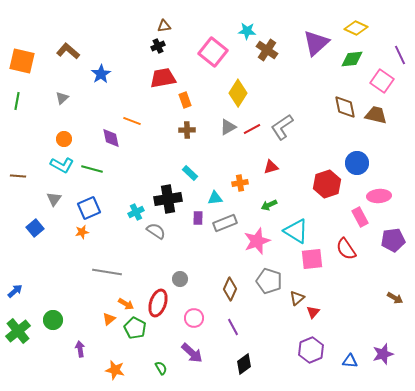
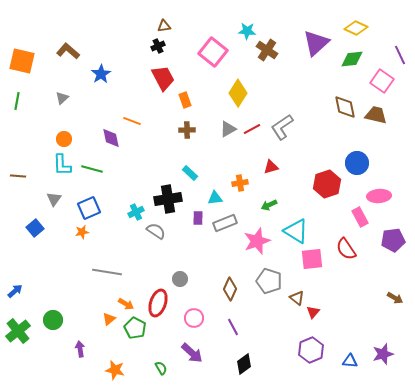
red trapezoid at (163, 78): rotated 72 degrees clockwise
gray triangle at (228, 127): moved 2 px down
cyan L-shape at (62, 165): rotated 60 degrees clockwise
brown triangle at (297, 298): rotated 42 degrees counterclockwise
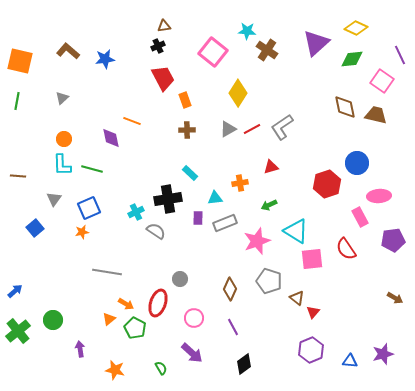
orange square at (22, 61): moved 2 px left
blue star at (101, 74): moved 4 px right, 15 px up; rotated 24 degrees clockwise
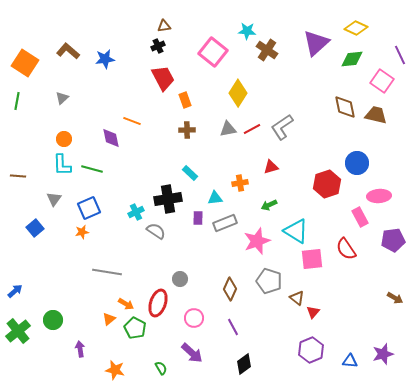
orange square at (20, 61): moved 5 px right, 2 px down; rotated 20 degrees clockwise
gray triangle at (228, 129): rotated 18 degrees clockwise
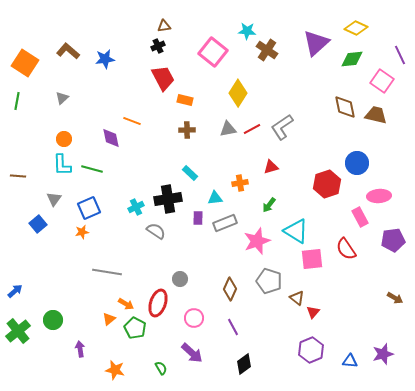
orange rectangle at (185, 100): rotated 56 degrees counterclockwise
green arrow at (269, 205): rotated 28 degrees counterclockwise
cyan cross at (136, 212): moved 5 px up
blue square at (35, 228): moved 3 px right, 4 px up
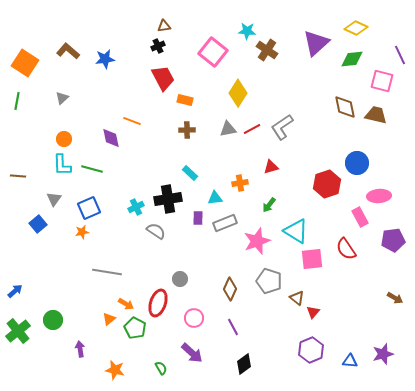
pink square at (382, 81): rotated 20 degrees counterclockwise
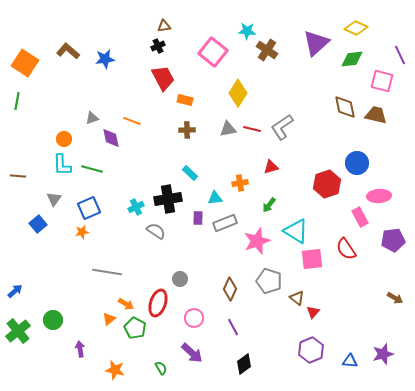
gray triangle at (62, 98): moved 30 px right, 20 px down; rotated 24 degrees clockwise
red line at (252, 129): rotated 42 degrees clockwise
